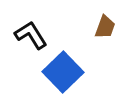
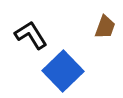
blue square: moved 1 px up
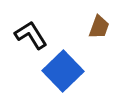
brown trapezoid: moved 6 px left
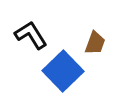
brown trapezoid: moved 4 px left, 16 px down
